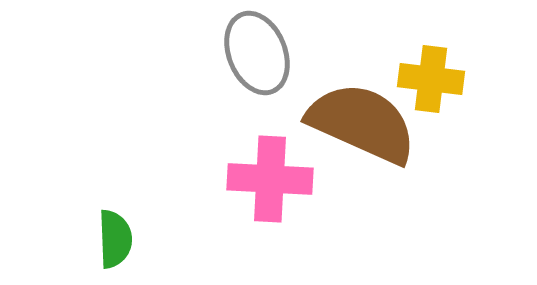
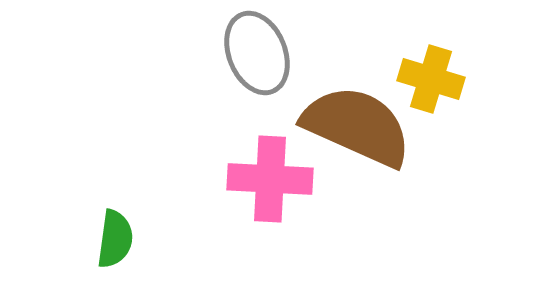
yellow cross: rotated 10 degrees clockwise
brown semicircle: moved 5 px left, 3 px down
green semicircle: rotated 10 degrees clockwise
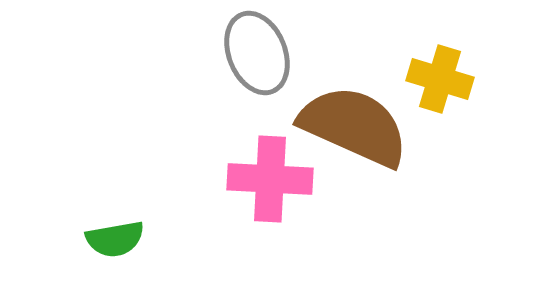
yellow cross: moved 9 px right
brown semicircle: moved 3 px left
green semicircle: rotated 72 degrees clockwise
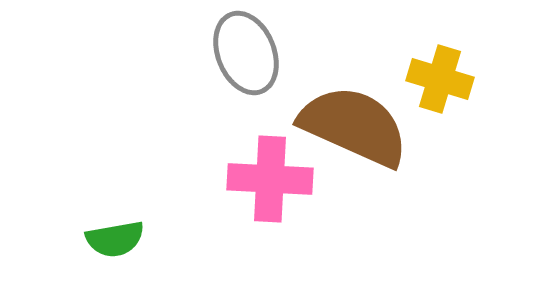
gray ellipse: moved 11 px left
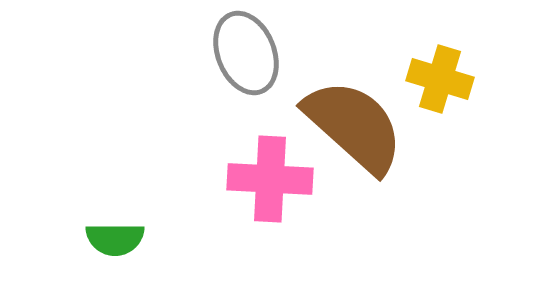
brown semicircle: rotated 18 degrees clockwise
green semicircle: rotated 10 degrees clockwise
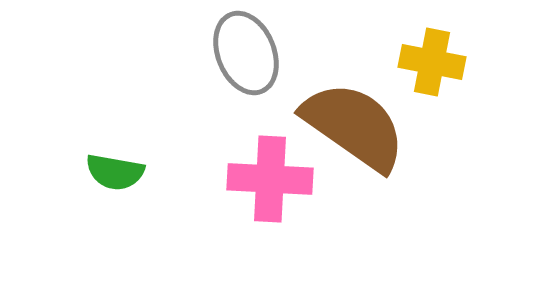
yellow cross: moved 8 px left, 17 px up; rotated 6 degrees counterclockwise
brown semicircle: rotated 7 degrees counterclockwise
green semicircle: moved 67 px up; rotated 10 degrees clockwise
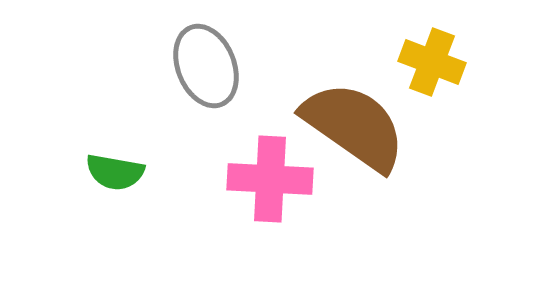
gray ellipse: moved 40 px left, 13 px down
yellow cross: rotated 10 degrees clockwise
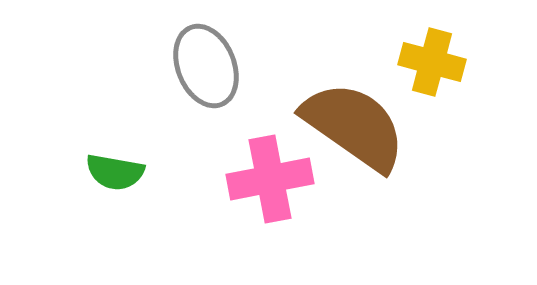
yellow cross: rotated 6 degrees counterclockwise
pink cross: rotated 14 degrees counterclockwise
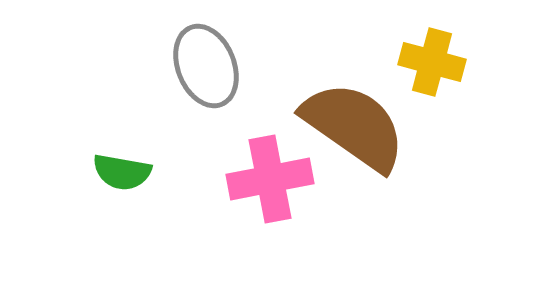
green semicircle: moved 7 px right
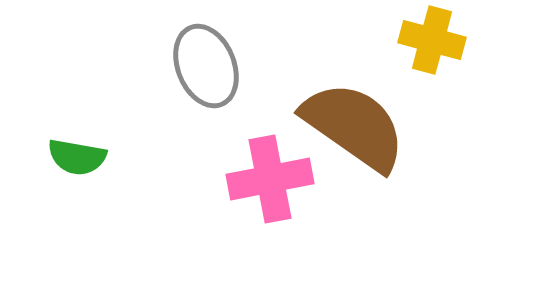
yellow cross: moved 22 px up
green semicircle: moved 45 px left, 15 px up
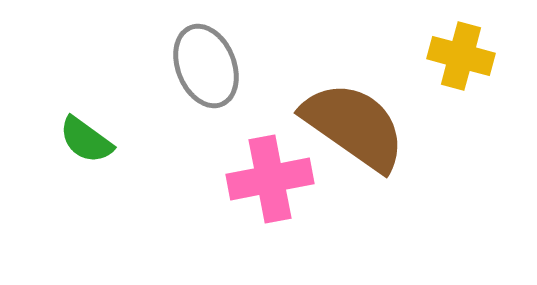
yellow cross: moved 29 px right, 16 px down
green semicircle: moved 9 px right, 17 px up; rotated 26 degrees clockwise
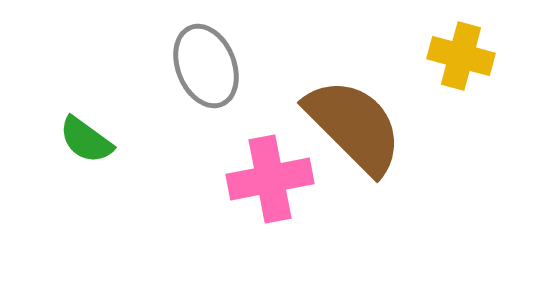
brown semicircle: rotated 10 degrees clockwise
